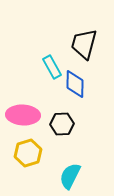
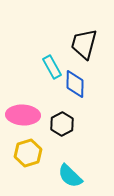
black hexagon: rotated 25 degrees counterclockwise
cyan semicircle: rotated 72 degrees counterclockwise
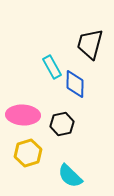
black trapezoid: moved 6 px right
black hexagon: rotated 15 degrees clockwise
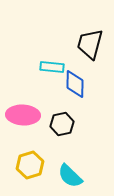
cyan rectangle: rotated 55 degrees counterclockwise
yellow hexagon: moved 2 px right, 12 px down
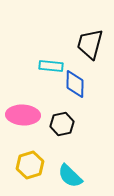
cyan rectangle: moved 1 px left, 1 px up
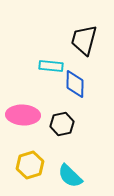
black trapezoid: moved 6 px left, 4 px up
